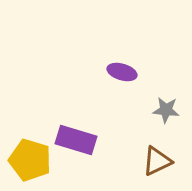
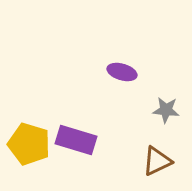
yellow pentagon: moved 1 px left, 16 px up
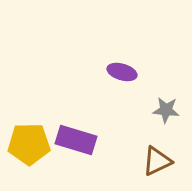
yellow pentagon: rotated 18 degrees counterclockwise
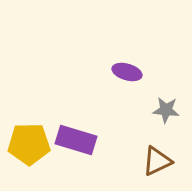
purple ellipse: moved 5 px right
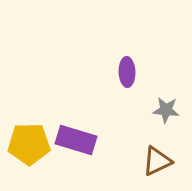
purple ellipse: rotated 72 degrees clockwise
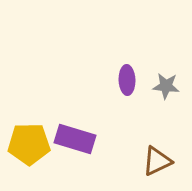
purple ellipse: moved 8 px down
gray star: moved 24 px up
purple rectangle: moved 1 px left, 1 px up
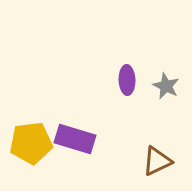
gray star: rotated 20 degrees clockwise
yellow pentagon: moved 2 px right, 1 px up; rotated 6 degrees counterclockwise
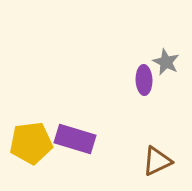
purple ellipse: moved 17 px right
gray star: moved 24 px up
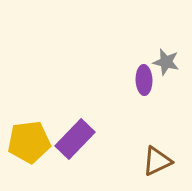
gray star: rotated 12 degrees counterclockwise
purple rectangle: rotated 63 degrees counterclockwise
yellow pentagon: moved 2 px left, 1 px up
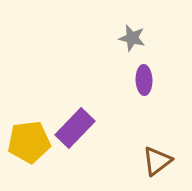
gray star: moved 34 px left, 24 px up
purple rectangle: moved 11 px up
brown triangle: rotated 12 degrees counterclockwise
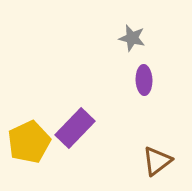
yellow pentagon: rotated 18 degrees counterclockwise
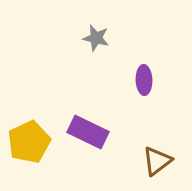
gray star: moved 36 px left
purple rectangle: moved 13 px right, 4 px down; rotated 72 degrees clockwise
